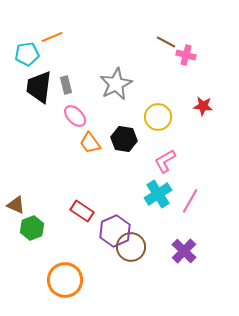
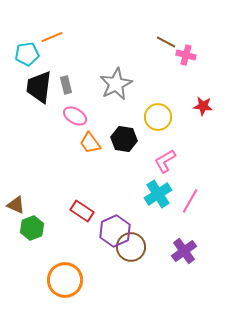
pink ellipse: rotated 15 degrees counterclockwise
purple cross: rotated 10 degrees clockwise
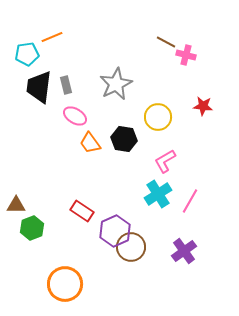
brown triangle: rotated 24 degrees counterclockwise
orange circle: moved 4 px down
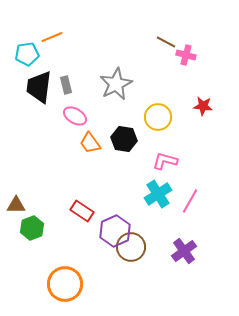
pink L-shape: rotated 45 degrees clockwise
